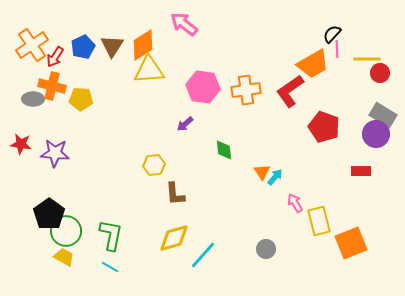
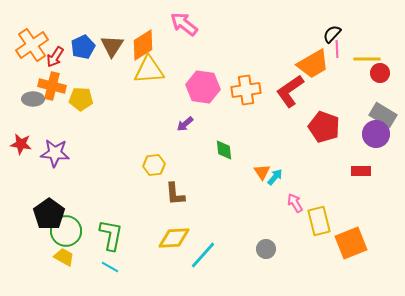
yellow diamond at (174, 238): rotated 12 degrees clockwise
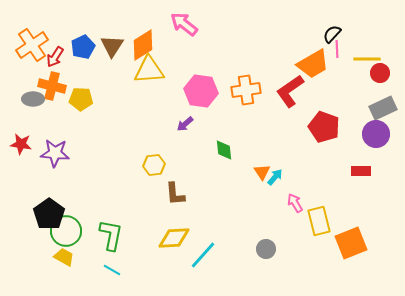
pink hexagon at (203, 87): moved 2 px left, 4 px down
gray rectangle at (383, 115): moved 7 px up; rotated 56 degrees counterclockwise
cyan line at (110, 267): moved 2 px right, 3 px down
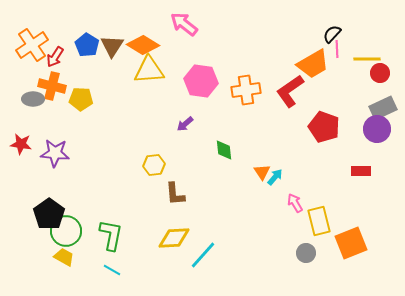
orange diamond at (143, 45): rotated 64 degrees clockwise
blue pentagon at (83, 47): moved 4 px right, 2 px up; rotated 15 degrees counterclockwise
pink hexagon at (201, 91): moved 10 px up
purple circle at (376, 134): moved 1 px right, 5 px up
gray circle at (266, 249): moved 40 px right, 4 px down
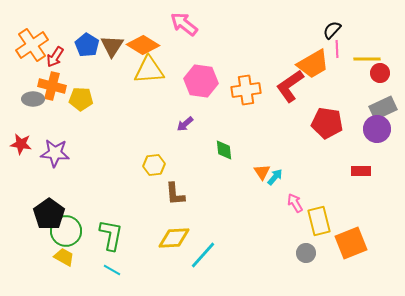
black semicircle at (332, 34): moved 4 px up
red L-shape at (290, 91): moved 5 px up
red pentagon at (324, 127): moved 3 px right, 4 px up; rotated 12 degrees counterclockwise
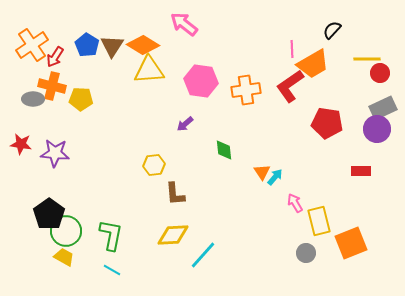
pink line at (337, 49): moved 45 px left
yellow diamond at (174, 238): moved 1 px left, 3 px up
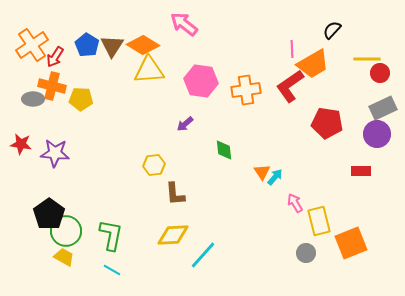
purple circle at (377, 129): moved 5 px down
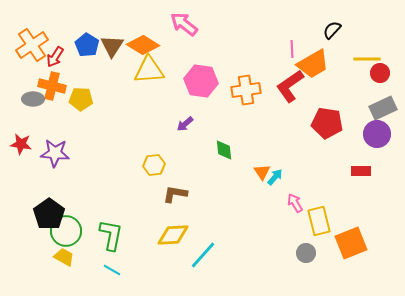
brown L-shape at (175, 194): rotated 105 degrees clockwise
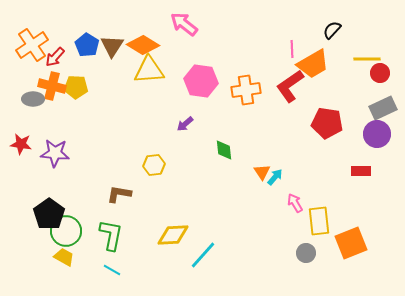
red arrow at (55, 57): rotated 10 degrees clockwise
yellow pentagon at (81, 99): moved 5 px left, 12 px up
brown L-shape at (175, 194): moved 56 px left
yellow rectangle at (319, 221): rotated 8 degrees clockwise
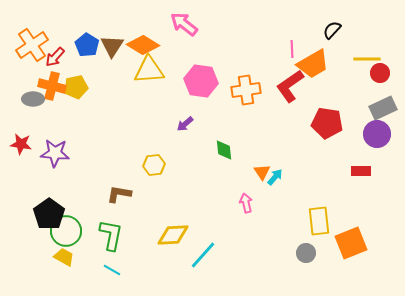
yellow pentagon at (76, 87): rotated 15 degrees counterclockwise
pink arrow at (295, 203): moved 49 px left; rotated 18 degrees clockwise
